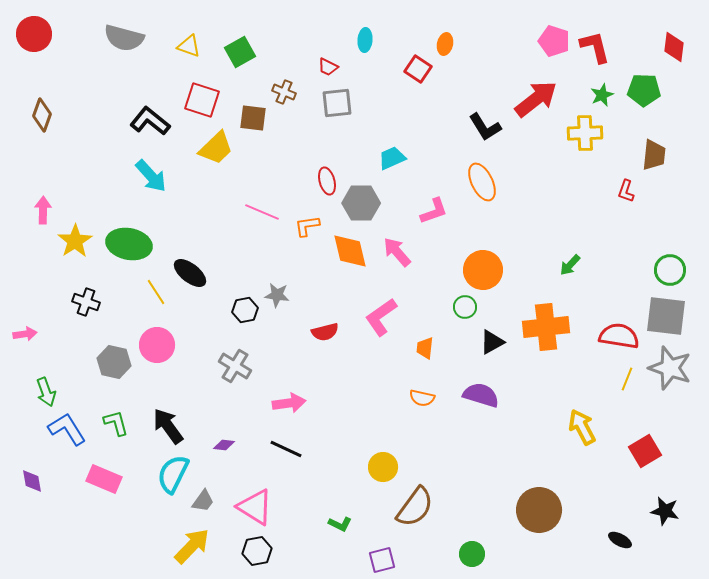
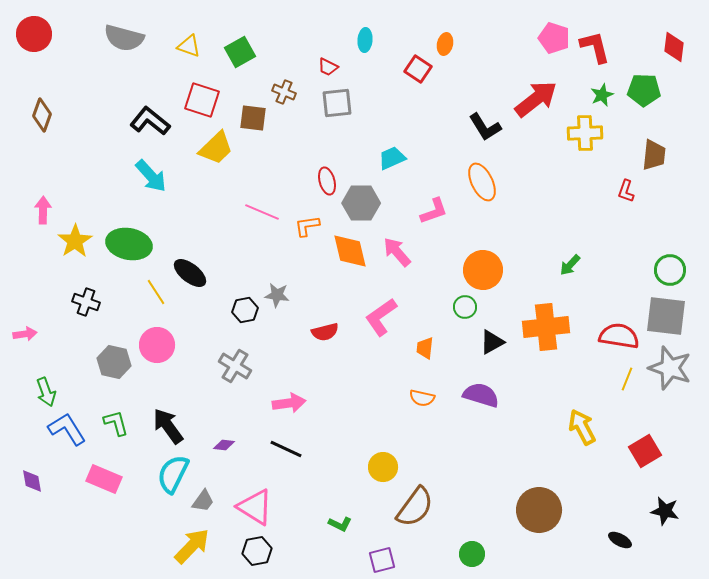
pink pentagon at (554, 41): moved 3 px up
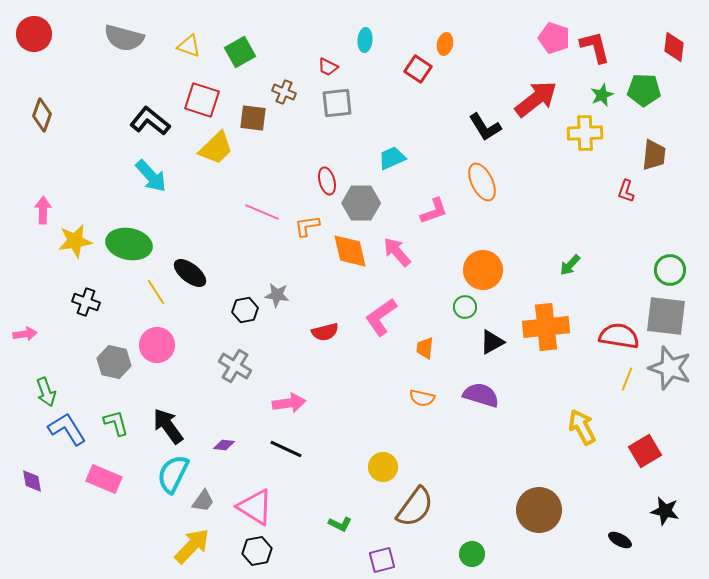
yellow star at (75, 241): rotated 24 degrees clockwise
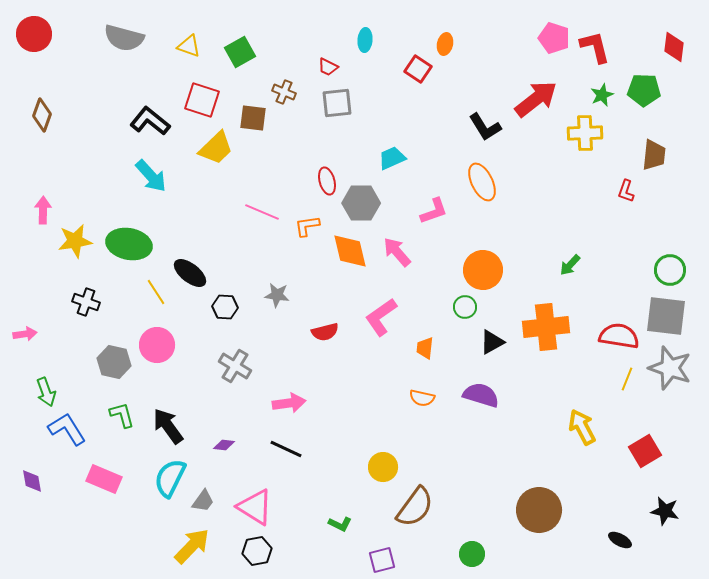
black hexagon at (245, 310): moved 20 px left, 3 px up; rotated 15 degrees clockwise
green L-shape at (116, 423): moved 6 px right, 8 px up
cyan semicircle at (173, 474): moved 3 px left, 4 px down
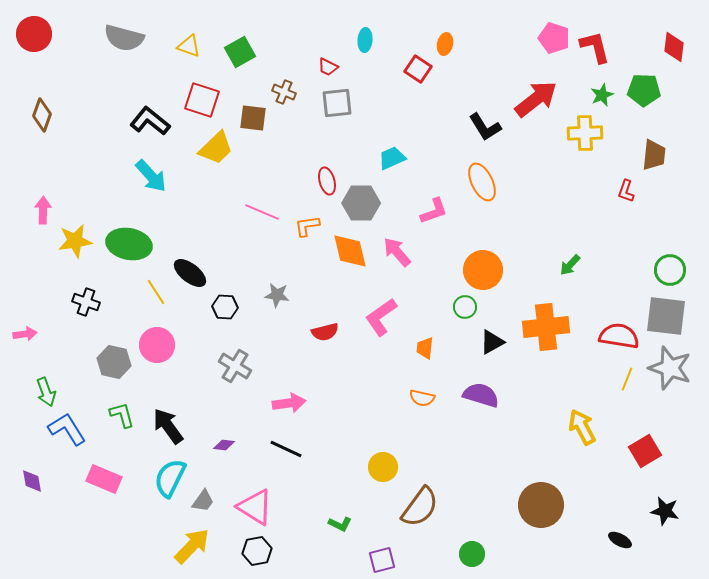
brown semicircle at (415, 507): moved 5 px right
brown circle at (539, 510): moved 2 px right, 5 px up
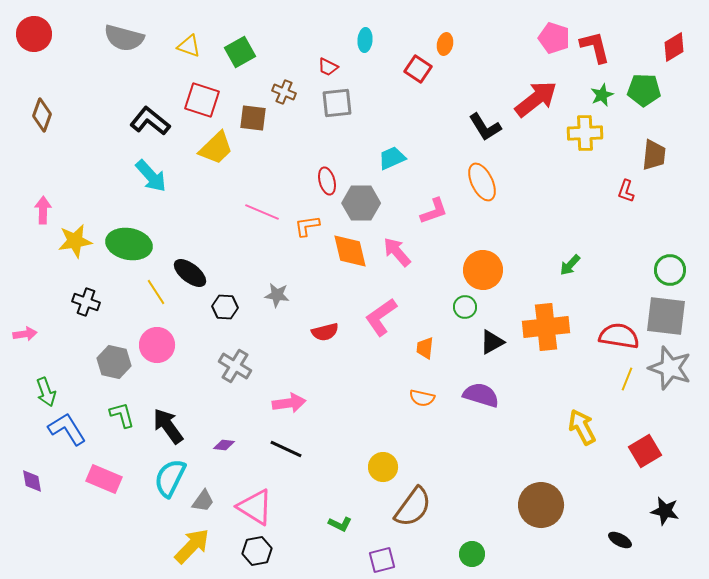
red diamond at (674, 47): rotated 52 degrees clockwise
brown semicircle at (420, 507): moved 7 px left
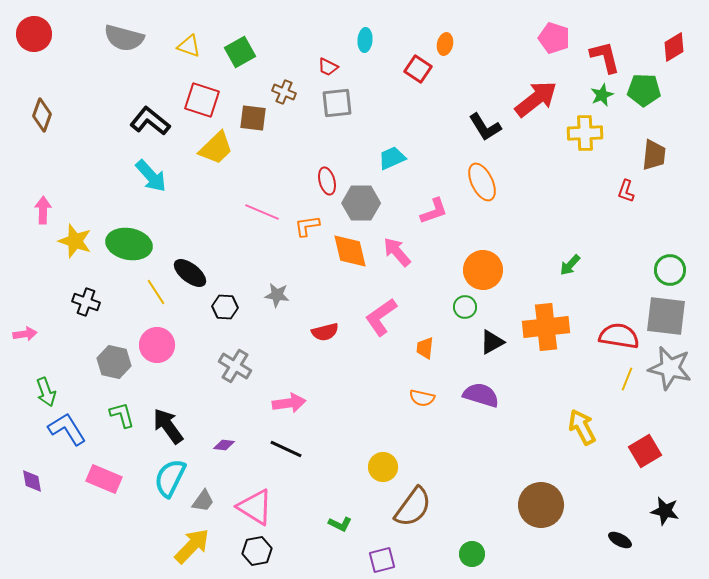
red L-shape at (595, 47): moved 10 px right, 10 px down
yellow star at (75, 241): rotated 28 degrees clockwise
gray star at (670, 368): rotated 6 degrees counterclockwise
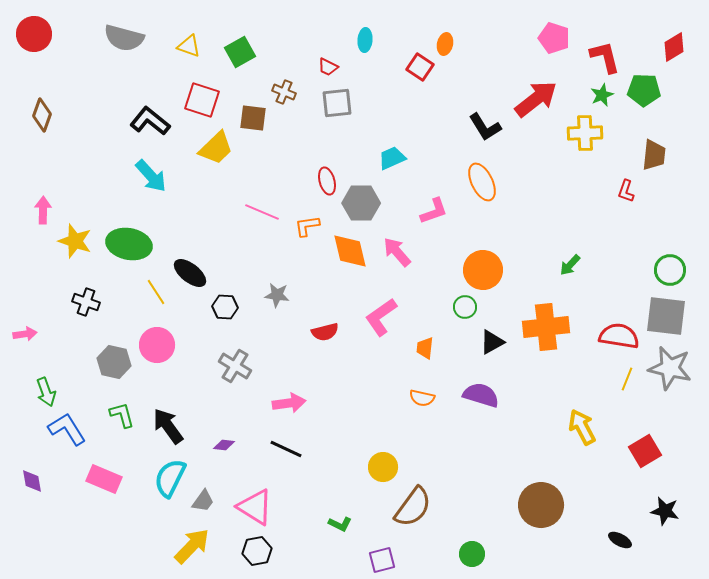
red square at (418, 69): moved 2 px right, 2 px up
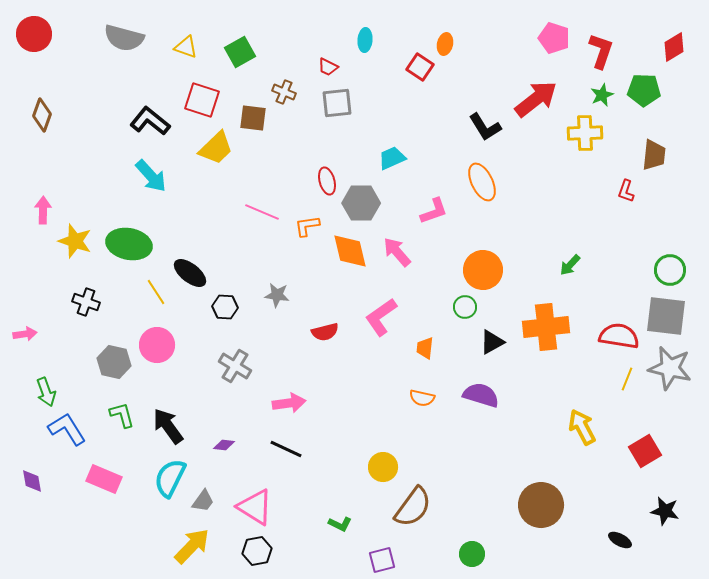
yellow triangle at (189, 46): moved 3 px left, 1 px down
red L-shape at (605, 57): moved 4 px left, 6 px up; rotated 33 degrees clockwise
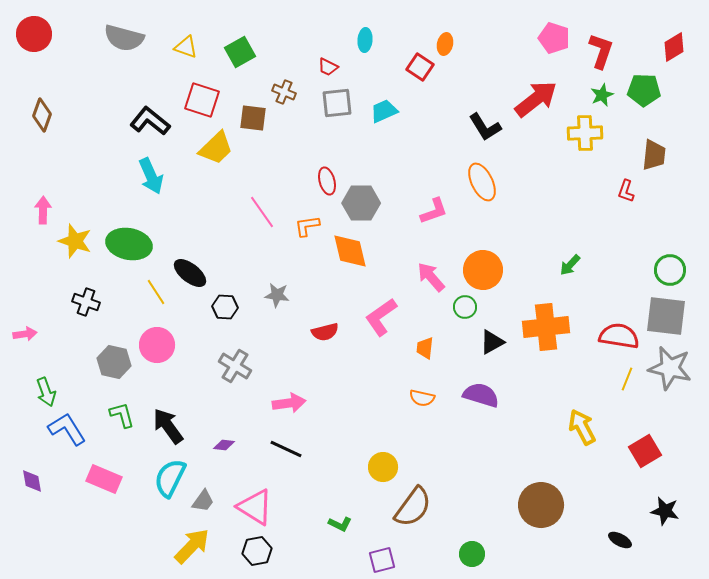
cyan trapezoid at (392, 158): moved 8 px left, 47 px up
cyan arrow at (151, 176): rotated 18 degrees clockwise
pink line at (262, 212): rotated 32 degrees clockwise
pink arrow at (397, 252): moved 34 px right, 25 px down
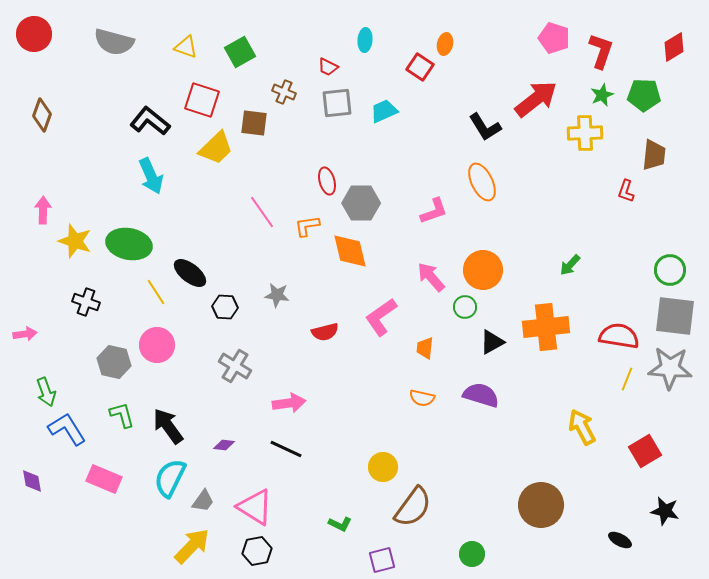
gray semicircle at (124, 38): moved 10 px left, 4 px down
green pentagon at (644, 90): moved 5 px down
brown square at (253, 118): moved 1 px right, 5 px down
gray square at (666, 316): moved 9 px right
gray star at (670, 368): rotated 9 degrees counterclockwise
